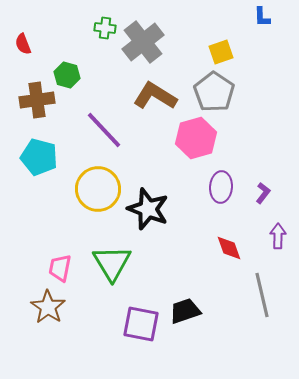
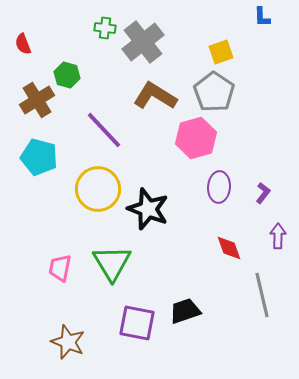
brown cross: rotated 24 degrees counterclockwise
purple ellipse: moved 2 px left
brown star: moved 20 px right, 35 px down; rotated 12 degrees counterclockwise
purple square: moved 4 px left, 1 px up
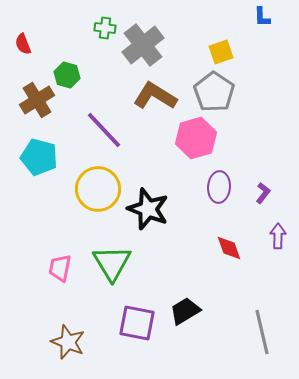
gray cross: moved 3 px down
gray line: moved 37 px down
black trapezoid: rotated 12 degrees counterclockwise
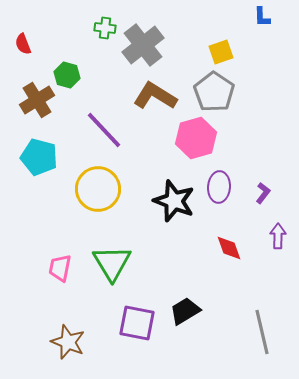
black star: moved 26 px right, 8 px up
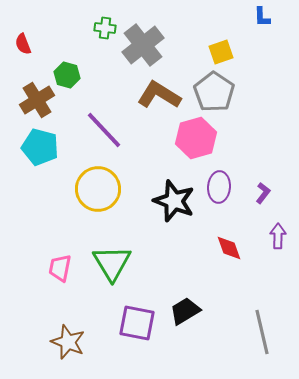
brown L-shape: moved 4 px right, 1 px up
cyan pentagon: moved 1 px right, 10 px up
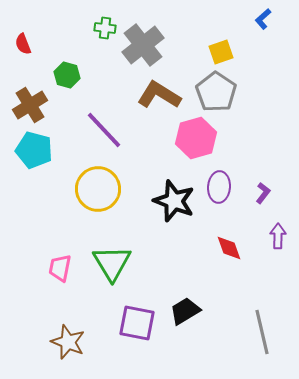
blue L-shape: moved 1 px right, 2 px down; rotated 50 degrees clockwise
gray pentagon: moved 2 px right
brown cross: moved 7 px left, 5 px down
cyan pentagon: moved 6 px left, 3 px down
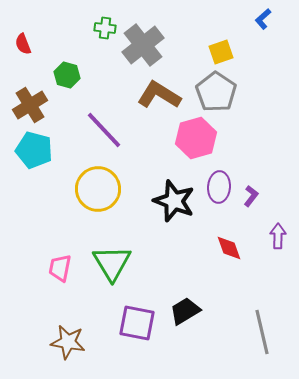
purple L-shape: moved 12 px left, 3 px down
brown star: rotated 12 degrees counterclockwise
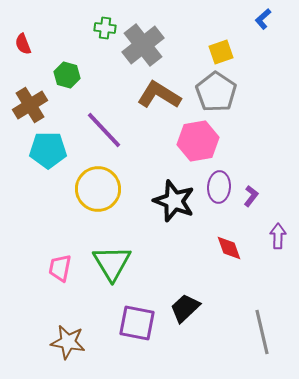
pink hexagon: moved 2 px right, 3 px down; rotated 6 degrees clockwise
cyan pentagon: moved 14 px right; rotated 15 degrees counterclockwise
black trapezoid: moved 3 px up; rotated 12 degrees counterclockwise
